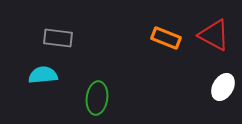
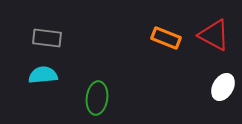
gray rectangle: moved 11 px left
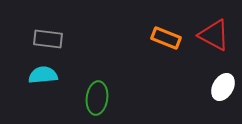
gray rectangle: moved 1 px right, 1 px down
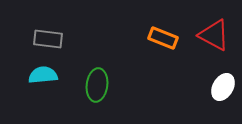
orange rectangle: moved 3 px left
green ellipse: moved 13 px up
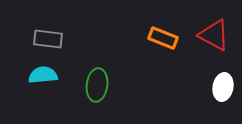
white ellipse: rotated 20 degrees counterclockwise
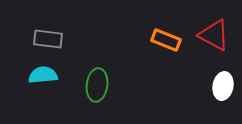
orange rectangle: moved 3 px right, 2 px down
white ellipse: moved 1 px up
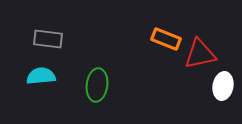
red triangle: moved 14 px left, 19 px down; rotated 40 degrees counterclockwise
orange rectangle: moved 1 px up
cyan semicircle: moved 2 px left, 1 px down
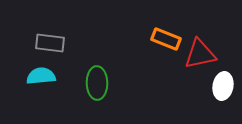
gray rectangle: moved 2 px right, 4 px down
green ellipse: moved 2 px up; rotated 8 degrees counterclockwise
